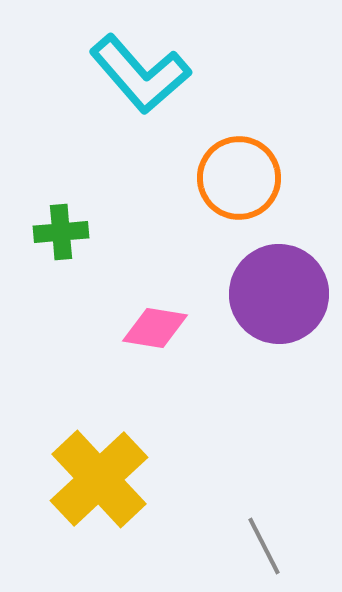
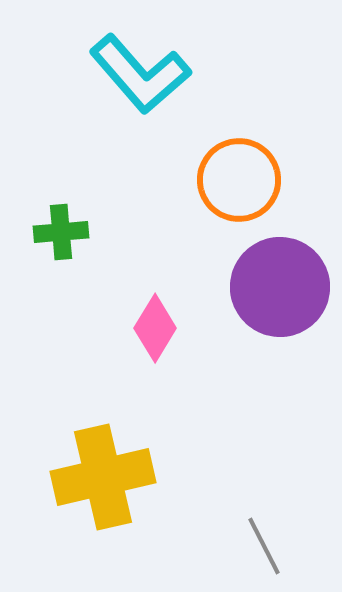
orange circle: moved 2 px down
purple circle: moved 1 px right, 7 px up
pink diamond: rotated 68 degrees counterclockwise
yellow cross: moved 4 px right, 2 px up; rotated 30 degrees clockwise
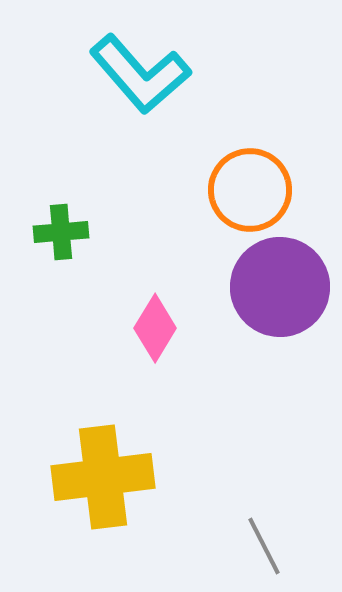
orange circle: moved 11 px right, 10 px down
yellow cross: rotated 6 degrees clockwise
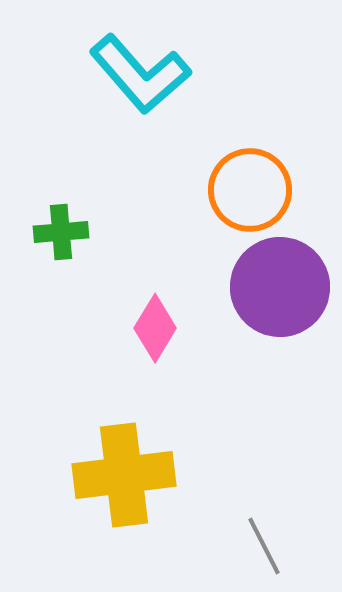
yellow cross: moved 21 px right, 2 px up
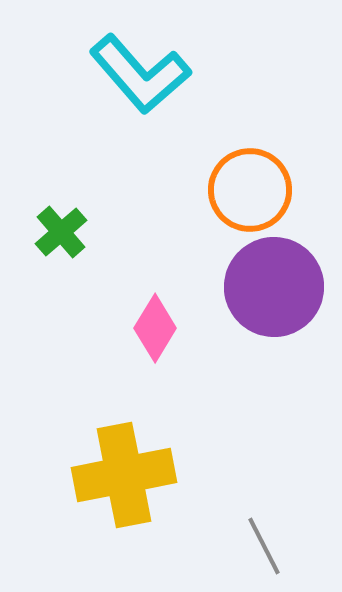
green cross: rotated 36 degrees counterclockwise
purple circle: moved 6 px left
yellow cross: rotated 4 degrees counterclockwise
